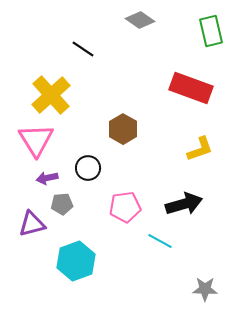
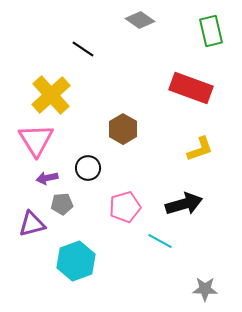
pink pentagon: rotated 8 degrees counterclockwise
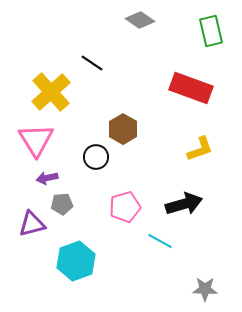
black line: moved 9 px right, 14 px down
yellow cross: moved 3 px up
black circle: moved 8 px right, 11 px up
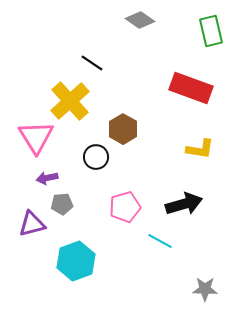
yellow cross: moved 19 px right, 9 px down
pink triangle: moved 3 px up
yellow L-shape: rotated 28 degrees clockwise
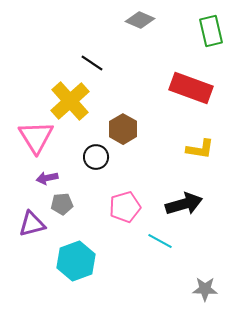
gray diamond: rotated 12 degrees counterclockwise
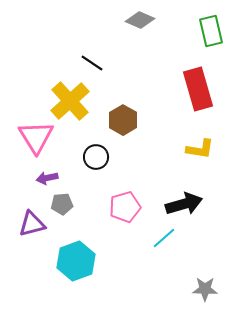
red rectangle: moved 7 px right, 1 px down; rotated 54 degrees clockwise
brown hexagon: moved 9 px up
cyan line: moved 4 px right, 3 px up; rotated 70 degrees counterclockwise
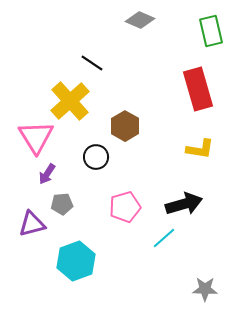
brown hexagon: moved 2 px right, 6 px down
purple arrow: moved 4 px up; rotated 45 degrees counterclockwise
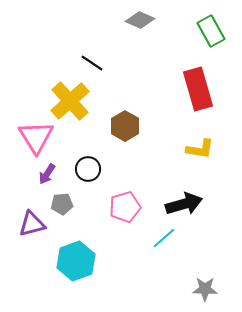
green rectangle: rotated 16 degrees counterclockwise
black circle: moved 8 px left, 12 px down
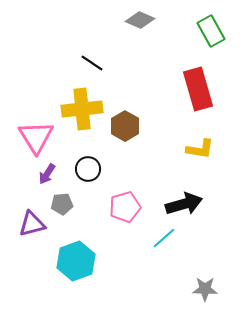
yellow cross: moved 12 px right, 8 px down; rotated 36 degrees clockwise
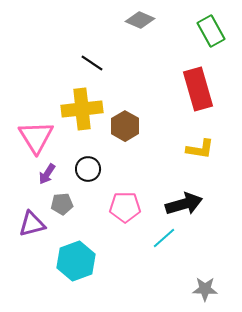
pink pentagon: rotated 16 degrees clockwise
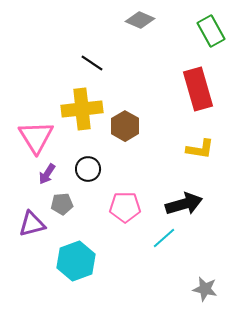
gray star: rotated 10 degrees clockwise
